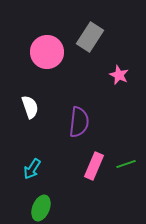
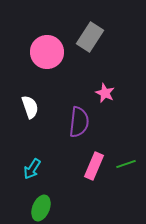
pink star: moved 14 px left, 18 px down
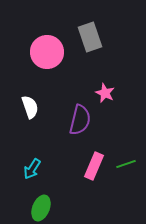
gray rectangle: rotated 52 degrees counterclockwise
purple semicircle: moved 1 px right, 2 px up; rotated 8 degrees clockwise
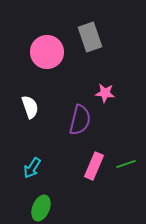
pink star: rotated 18 degrees counterclockwise
cyan arrow: moved 1 px up
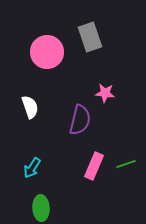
green ellipse: rotated 25 degrees counterclockwise
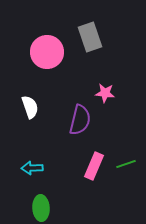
cyan arrow: rotated 55 degrees clockwise
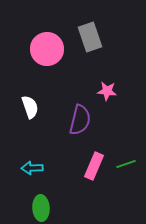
pink circle: moved 3 px up
pink star: moved 2 px right, 2 px up
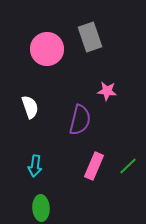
green line: moved 2 px right, 2 px down; rotated 24 degrees counterclockwise
cyan arrow: moved 3 px right, 2 px up; rotated 80 degrees counterclockwise
